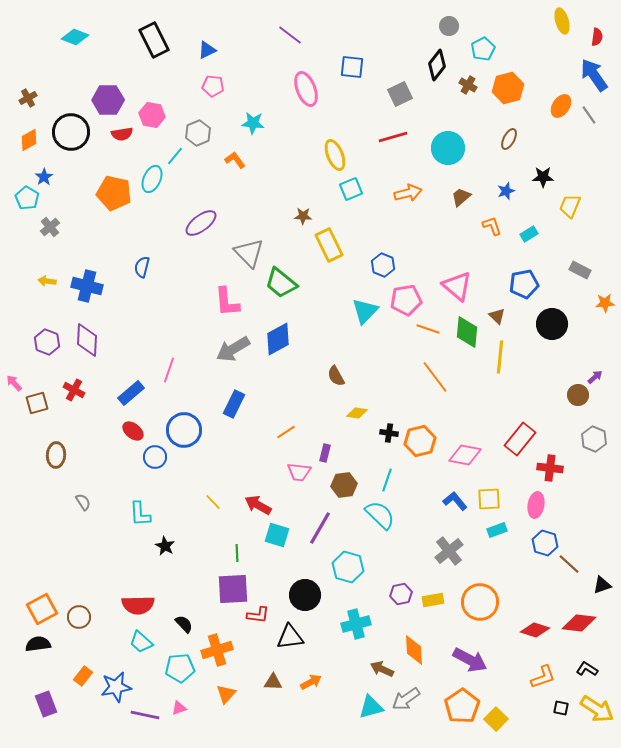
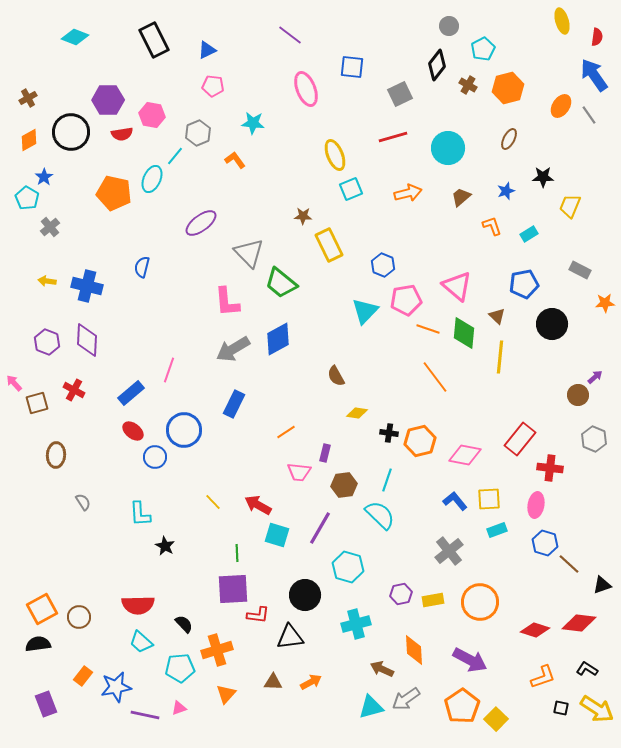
green diamond at (467, 332): moved 3 px left, 1 px down
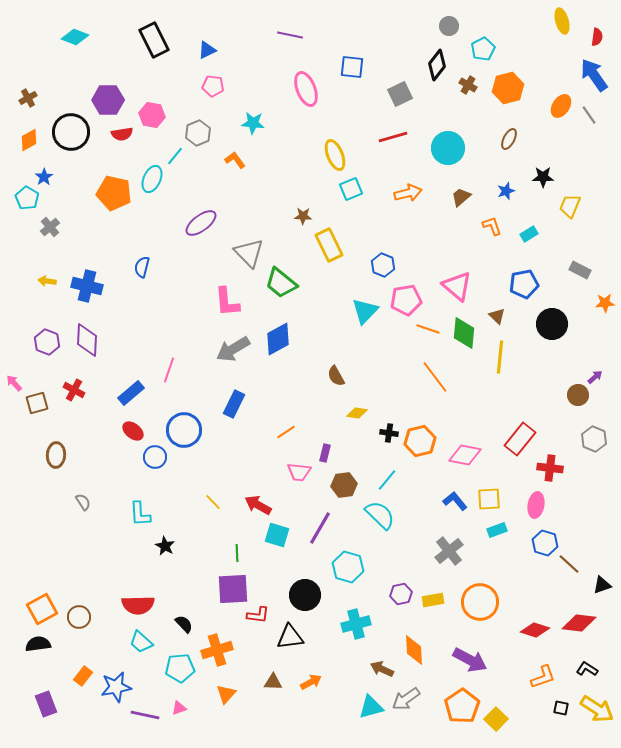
purple line at (290, 35): rotated 25 degrees counterclockwise
cyan line at (387, 480): rotated 20 degrees clockwise
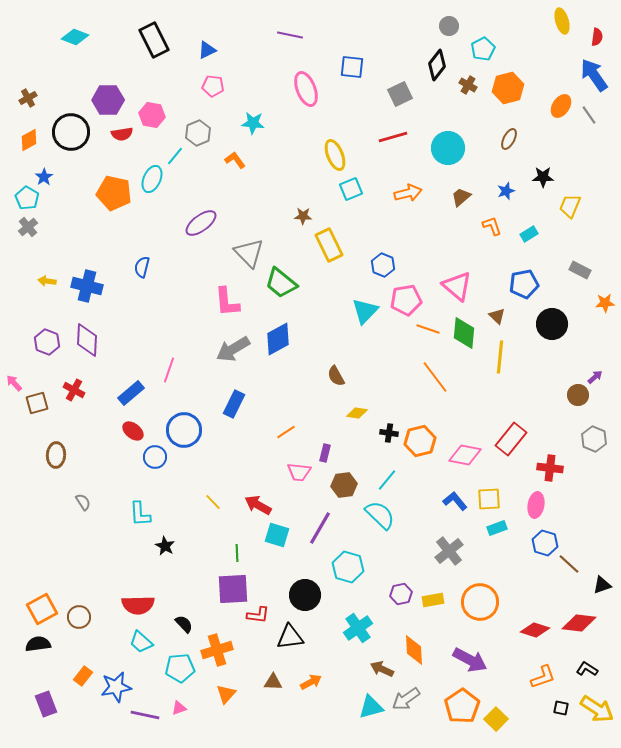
gray cross at (50, 227): moved 22 px left
red rectangle at (520, 439): moved 9 px left
cyan rectangle at (497, 530): moved 2 px up
cyan cross at (356, 624): moved 2 px right, 4 px down; rotated 20 degrees counterclockwise
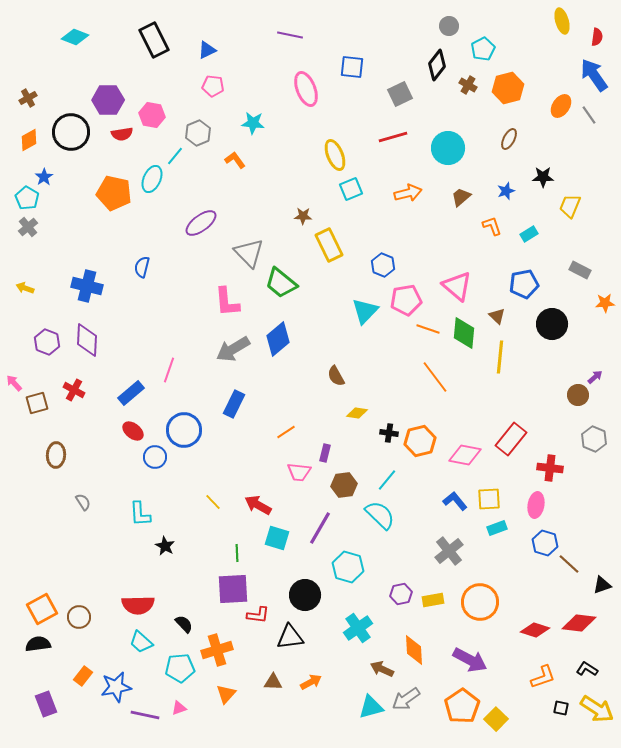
yellow arrow at (47, 281): moved 22 px left, 7 px down; rotated 12 degrees clockwise
blue diamond at (278, 339): rotated 12 degrees counterclockwise
cyan square at (277, 535): moved 3 px down
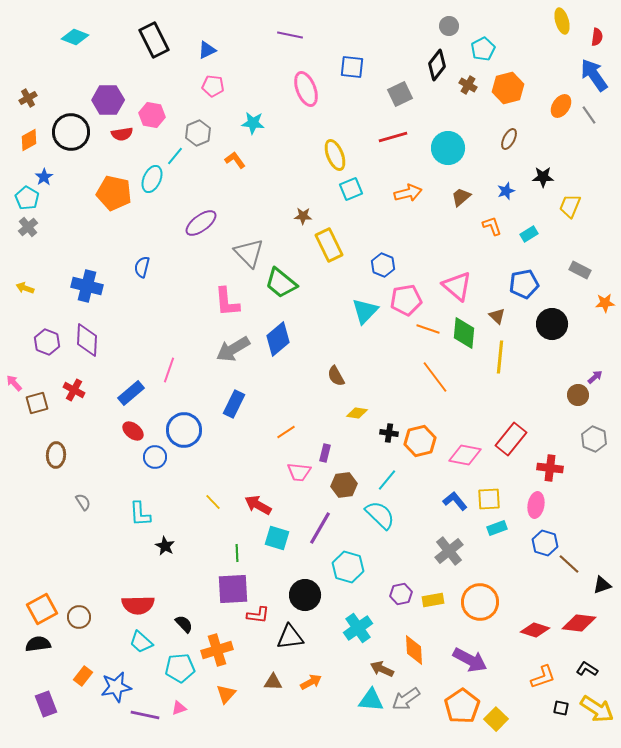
cyan triangle at (371, 707): moved 7 px up; rotated 20 degrees clockwise
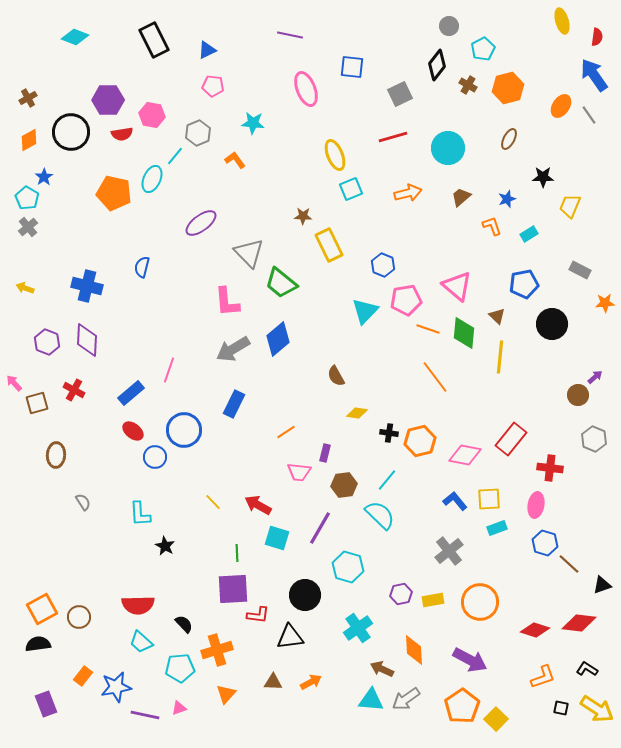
blue star at (506, 191): moved 1 px right, 8 px down
